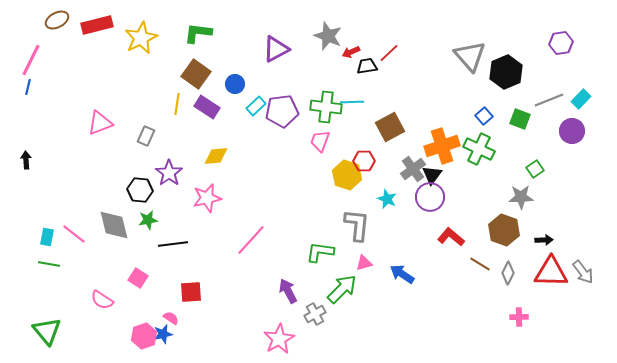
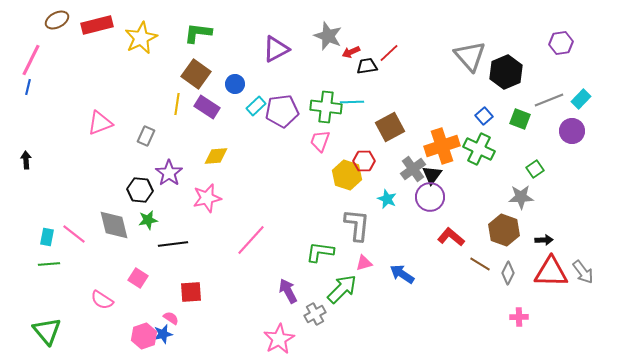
green line at (49, 264): rotated 15 degrees counterclockwise
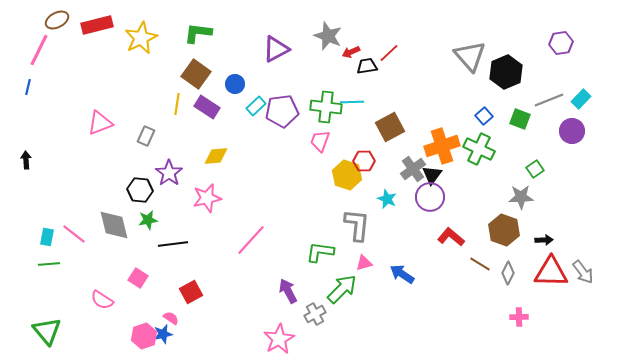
pink line at (31, 60): moved 8 px right, 10 px up
red square at (191, 292): rotated 25 degrees counterclockwise
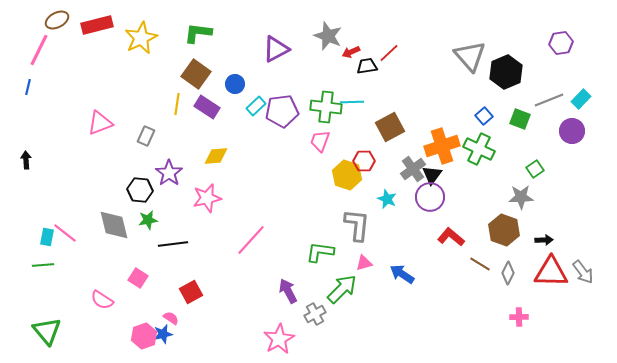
pink line at (74, 234): moved 9 px left, 1 px up
green line at (49, 264): moved 6 px left, 1 px down
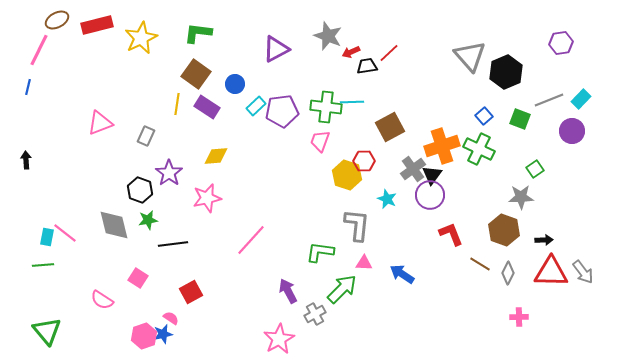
black hexagon at (140, 190): rotated 15 degrees clockwise
purple circle at (430, 197): moved 2 px up
red L-shape at (451, 237): moved 3 px up; rotated 28 degrees clockwise
pink triangle at (364, 263): rotated 18 degrees clockwise
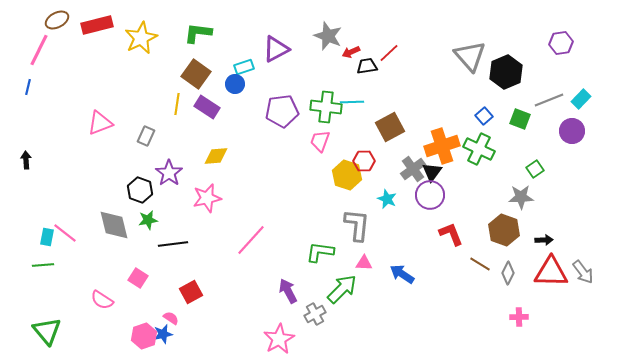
cyan rectangle at (256, 106): moved 12 px left, 39 px up; rotated 24 degrees clockwise
black triangle at (432, 175): moved 3 px up
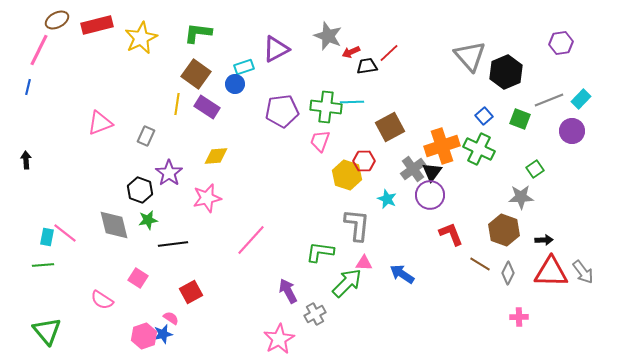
green arrow at (342, 289): moved 5 px right, 6 px up
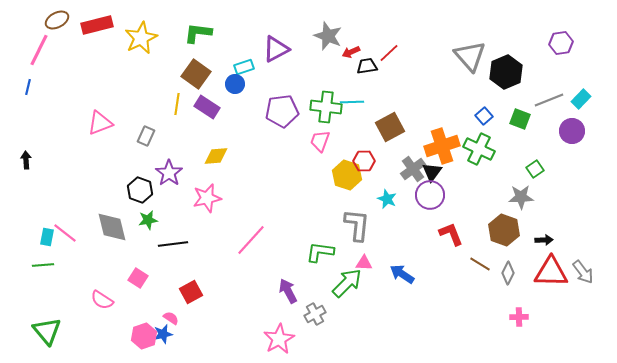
gray diamond at (114, 225): moved 2 px left, 2 px down
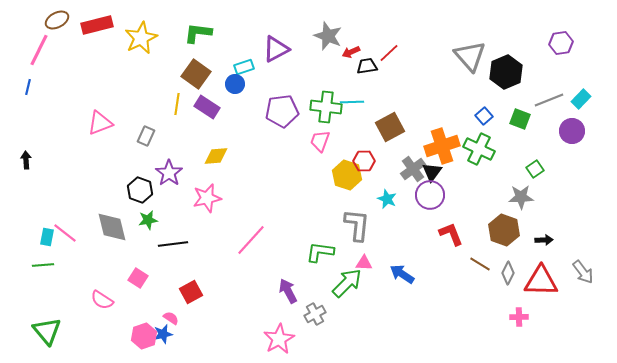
red triangle at (551, 272): moved 10 px left, 9 px down
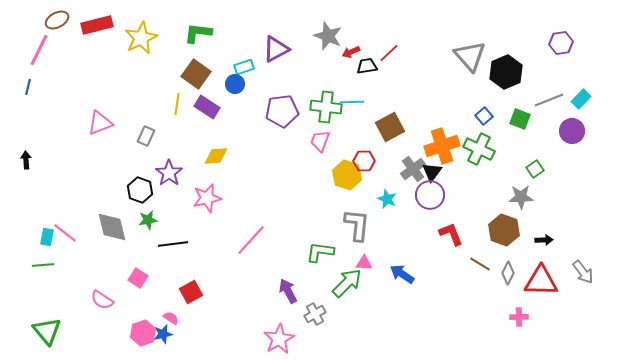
pink hexagon at (144, 336): moved 1 px left, 3 px up
